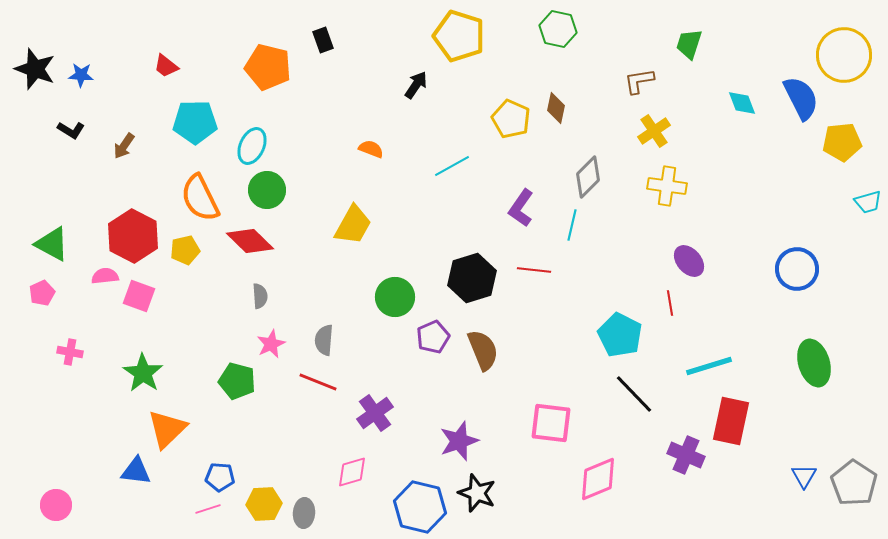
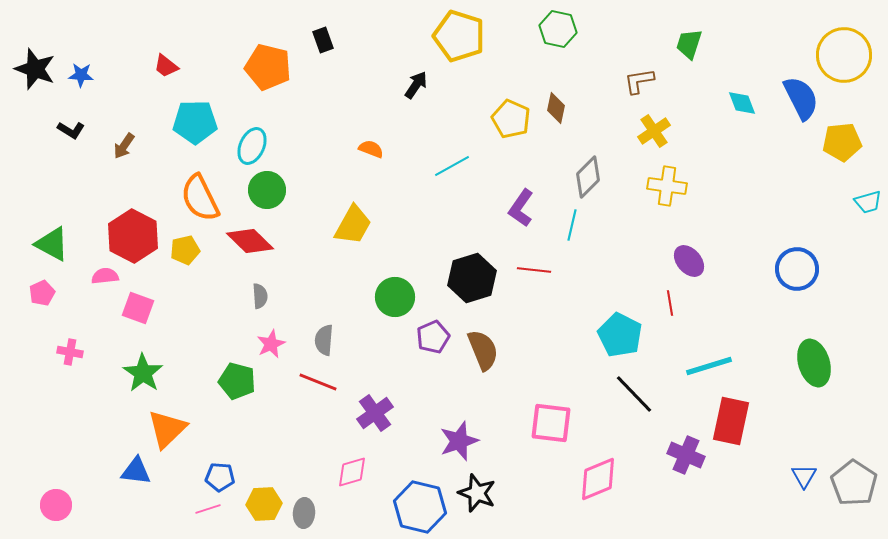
pink square at (139, 296): moved 1 px left, 12 px down
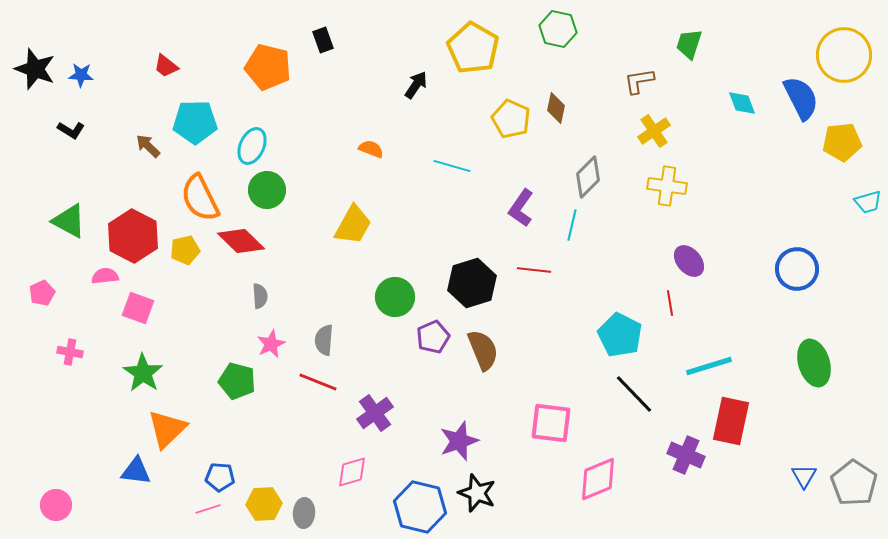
yellow pentagon at (459, 36): moved 14 px right, 12 px down; rotated 12 degrees clockwise
brown arrow at (124, 146): moved 24 px right; rotated 100 degrees clockwise
cyan line at (452, 166): rotated 45 degrees clockwise
red diamond at (250, 241): moved 9 px left
green triangle at (52, 244): moved 17 px right, 23 px up
black hexagon at (472, 278): moved 5 px down
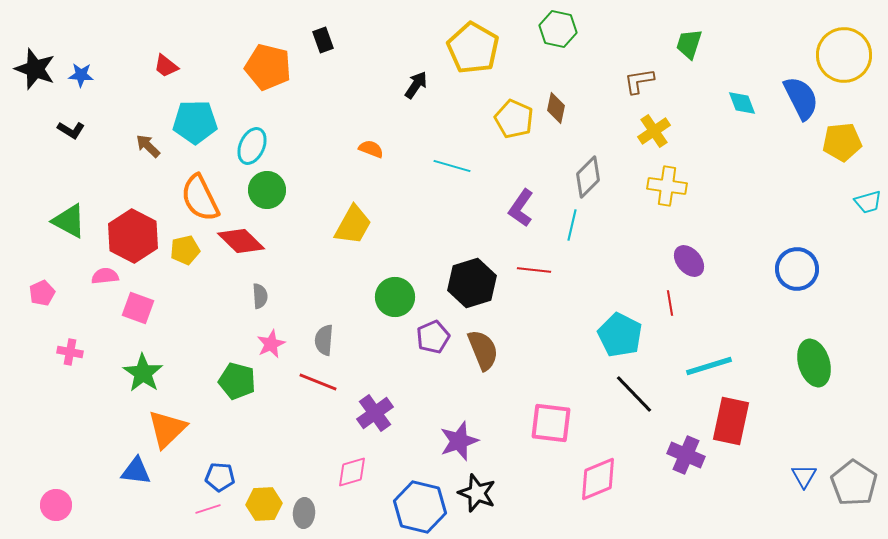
yellow pentagon at (511, 119): moved 3 px right
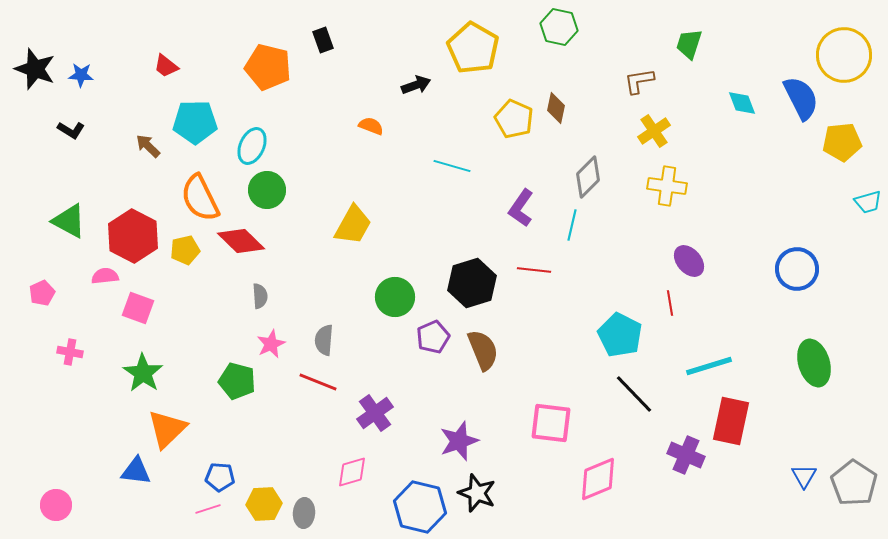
green hexagon at (558, 29): moved 1 px right, 2 px up
black arrow at (416, 85): rotated 36 degrees clockwise
orange semicircle at (371, 149): moved 23 px up
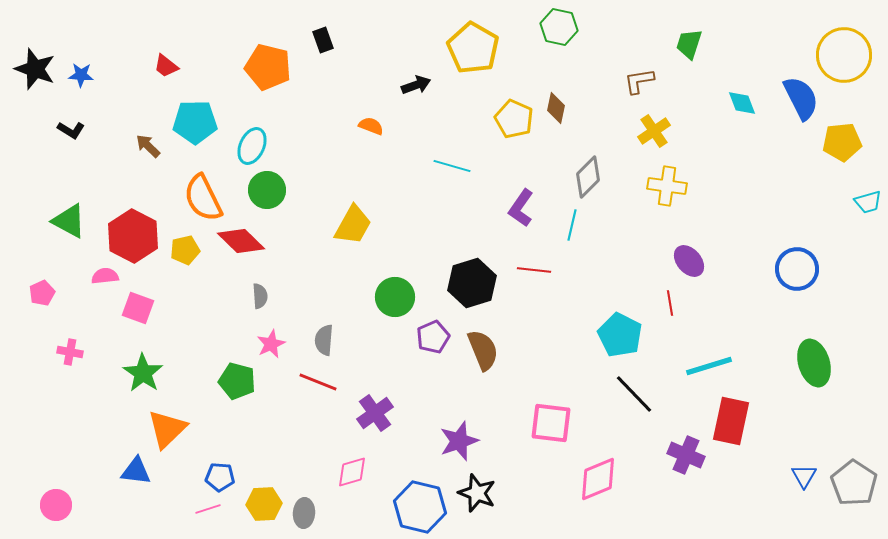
orange semicircle at (200, 198): moved 3 px right
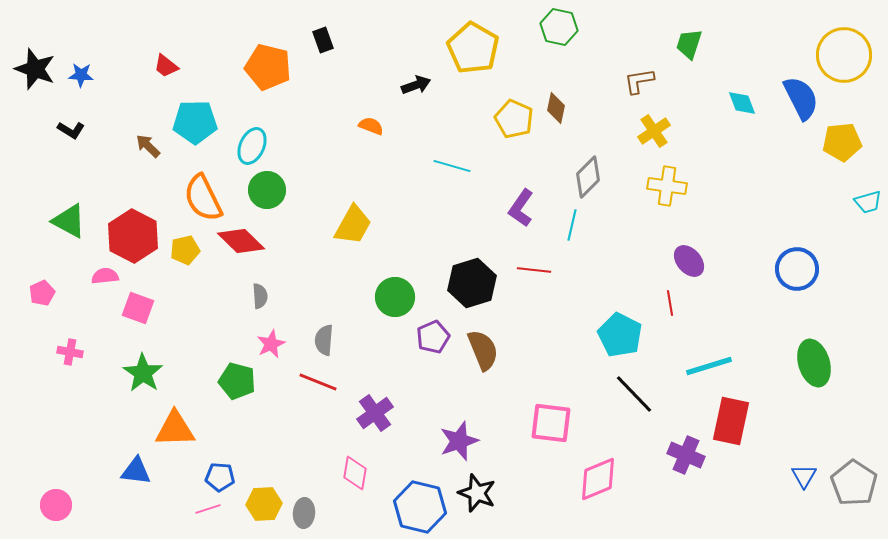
orange triangle at (167, 429): moved 8 px right; rotated 42 degrees clockwise
pink diamond at (352, 472): moved 3 px right, 1 px down; rotated 64 degrees counterclockwise
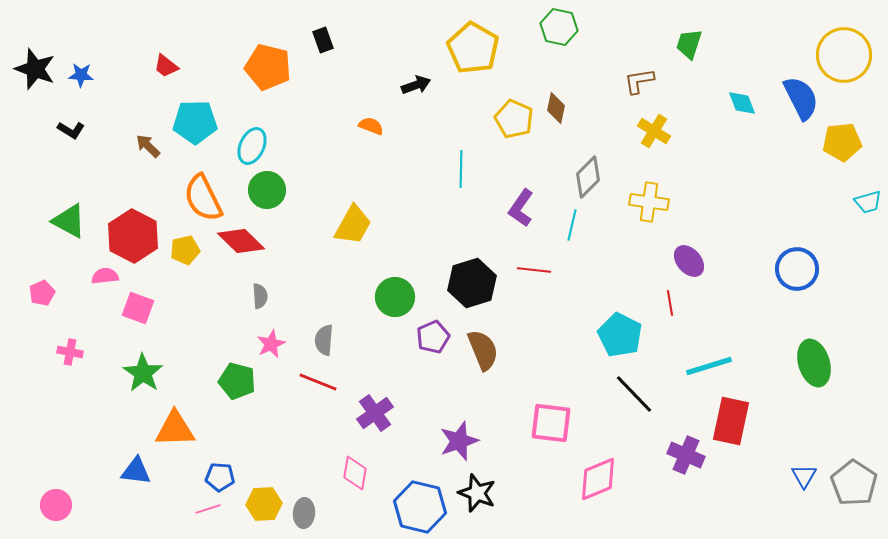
yellow cross at (654, 131): rotated 24 degrees counterclockwise
cyan line at (452, 166): moved 9 px right, 3 px down; rotated 75 degrees clockwise
yellow cross at (667, 186): moved 18 px left, 16 px down
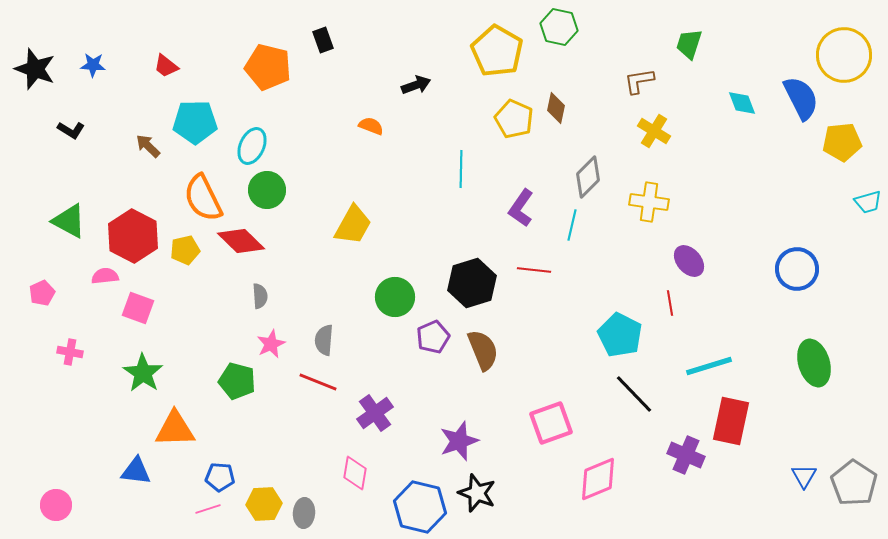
yellow pentagon at (473, 48): moved 24 px right, 3 px down
blue star at (81, 75): moved 12 px right, 10 px up
pink square at (551, 423): rotated 27 degrees counterclockwise
